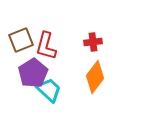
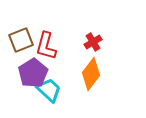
red cross: rotated 24 degrees counterclockwise
orange diamond: moved 4 px left, 3 px up
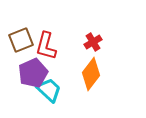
purple pentagon: rotated 8 degrees clockwise
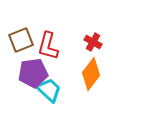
red cross: rotated 30 degrees counterclockwise
red L-shape: moved 2 px right
purple pentagon: rotated 16 degrees clockwise
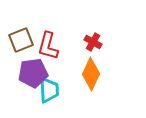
orange diamond: rotated 12 degrees counterclockwise
cyan trapezoid: rotated 44 degrees clockwise
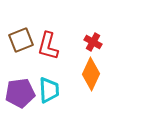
purple pentagon: moved 13 px left, 20 px down
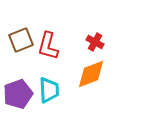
red cross: moved 2 px right
orange diamond: rotated 44 degrees clockwise
purple pentagon: moved 2 px left, 1 px down; rotated 12 degrees counterclockwise
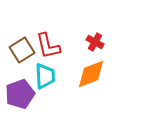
brown square: moved 1 px right, 10 px down; rotated 10 degrees counterclockwise
red L-shape: rotated 28 degrees counterclockwise
cyan trapezoid: moved 4 px left, 14 px up
purple pentagon: moved 2 px right
